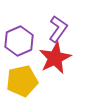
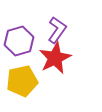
purple L-shape: moved 1 px left, 1 px down
purple hexagon: rotated 8 degrees clockwise
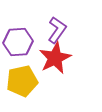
purple hexagon: moved 1 px left, 1 px down; rotated 12 degrees clockwise
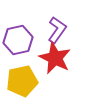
purple hexagon: moved 2 px up; rotated 8 degrees counterclockwise
red star: rotated 20 degrees counterclockwise
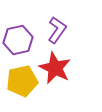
red star: moved 10 px down
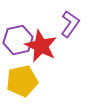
purple L-shape: moved 13 px right, 6 px up
red star: moved 14 px left, 22 px up
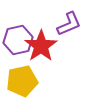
purple L-shape: moved 1 px left; rotated 32 degrees clockwise
red star: rotated 12 degrees clockwise
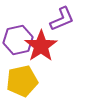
purple L-shape: moved 7 px left, 5 px up
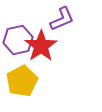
yellow pentagon: rotated 16 degrees counterclockwise
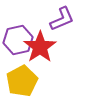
red star: moved 1 px left, 1 px down
